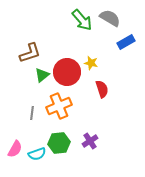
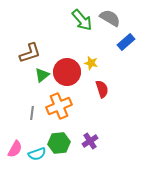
blue rectangle: rotated 12 degrees counterclockwise
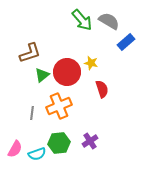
gray semicircle: moved 1 px left, 3 px down
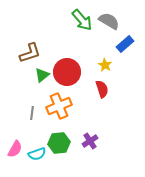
blue rectangle: moved 1 px left, 2 px down
yellow star: moved 14 px right, 2 px down; rotated 16 degrees clockwise
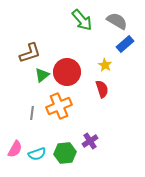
gray semicircle: moved 8 px right
green hexagon: moved 6 px right, 10 px down
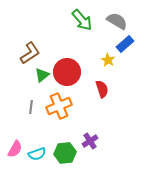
brown L-shape: rotated 15 degrees counterclockwise
yellow star: moved 3 px right, 5 px up
gray line: moved 1 px left, 6 px up
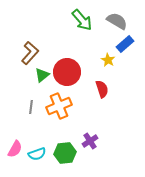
brown L-shape: rotated 15 degrees counterclockwise
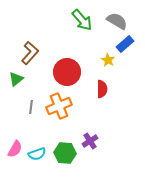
green triangle: moved 26 px left, 4 px down
red semicircle: rotated 18 degrees clockwise
green hexagon: rotated 10 degrees clockwise
